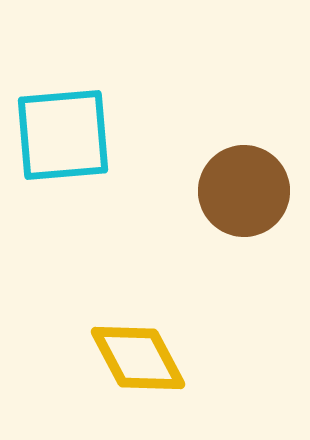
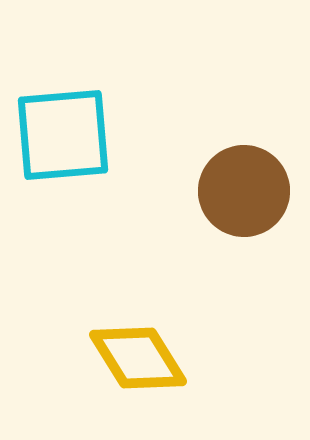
yellow diamond: rotated 4 degrees counterclockwise
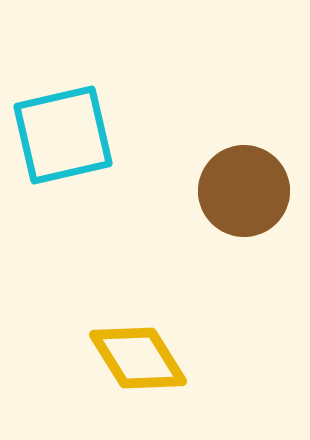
cyan square: rotated 8 degrees counterclockwise
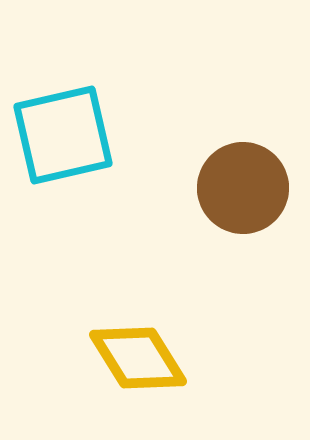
brown circle: moved 1 px left, 3 px up
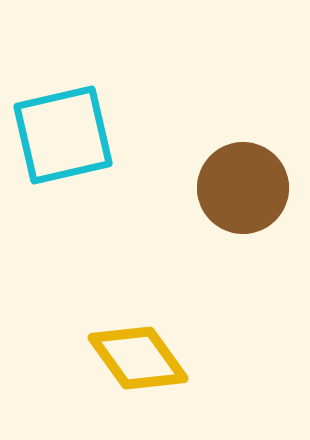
yellow diamond: rotated 4 degrees counterclockwise
